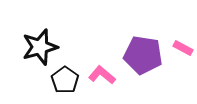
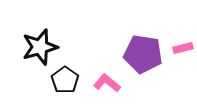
pink rectangle: rotated 42 degrees counterclockwise
purple pentagon: moved 1 px up
pink L-shape: moved 5 px right, 8 px down
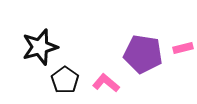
pink L-shape: moved 1 px left
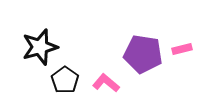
pink rectangle: moved 1 px left, 1 px down
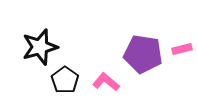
pink L-shape: moved 1 px up
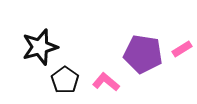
pink rectangle: rotated 18 degrees counterclockwise
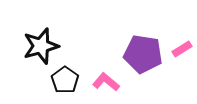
black star: moved 1 px right, 1 px up
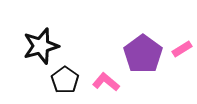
purple pentagon: rotated 27 degrees clockwise
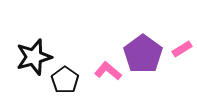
black star: moved 7 px left, 11 px down
pink L-shape: moved 2 px right, 11 px up
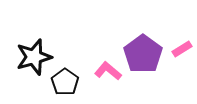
black pentagon: moved 2 px down
